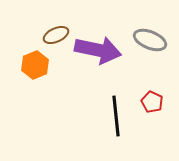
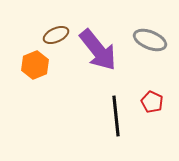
purple arrow: rotated 39 degrees clockwise
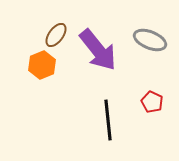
brown ellipse: rotated 30 degrees counterclockwise
orange hexagon: moved 7 px right
black line: moved 8 px left, 4 px down
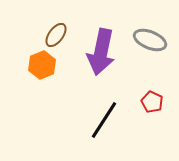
purple arrow: moved 3 px right, 2 px down; rotated 51 degrees clockwise
black line: moved 4 px left; rotated 39 degrees clockwise
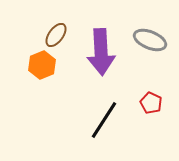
purple arrow: rotated 15 degrees counterclockwise
red pentagon: moved 1 px left, 1 px down
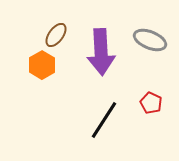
orange hexagon: rotated 8 degrees counterclockwise
